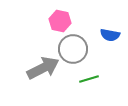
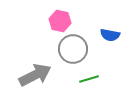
gray arrow: moved 8 px left, 7 px down
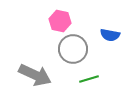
gray arrow: rotated 52 degrees clockwise
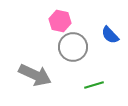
blue semicircle: rotated 36 degrees clockwise
gray circle: moved 2 px up
green line: moved 5 px right, 6 px down
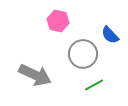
pink hexagon: moved 2 px left
gray circle: moved 10 px right, 7 px down
green line: rotated 12 degrees counterclockwise
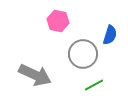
blue semicircle: rotated 120 degrees counterclockwise
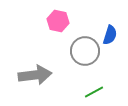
gray circle: moved 2 px right, 3 px up
gray arrow: rotated 32 degrees counterclockwise
green line: moved 7 px down
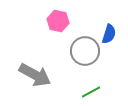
blue semicircle: moved 1 px left, 1 px up
gray arrow: rotated 36 degrees clockwise
green line: moved 3 px left
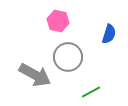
gray circle: moved 17 px left, 6 px down
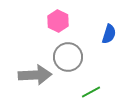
pink hexagon: rotated 15 degrees clockwise
gray arrow: rotated 32 degrees counterclockwise
